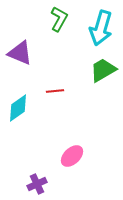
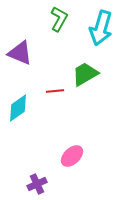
green trapezoid: moved 18 px left, 4 px down
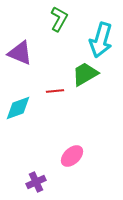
cyan arrow: moved 12 px down
cyan diamond: rotated 16 degrees clockwise
purple cross: moved 1 px left, 2 px up
